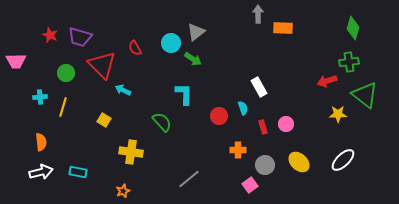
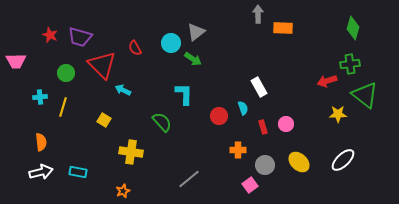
green cross: moved 1 px right, 2 px down
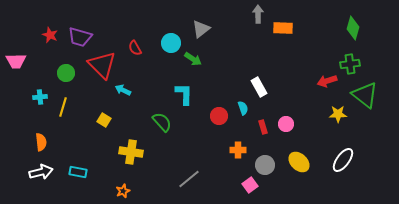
gray triangle: moved 5 px right, 3 px up
white ellipse: rotated 10 degrees counterclockwise
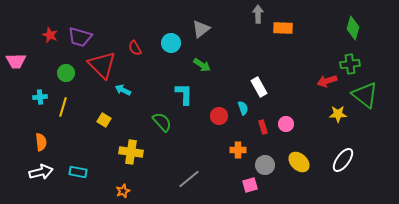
green arrow: moved 9 px right, 6 px down
pink square: rotated 21 degrees clockwise
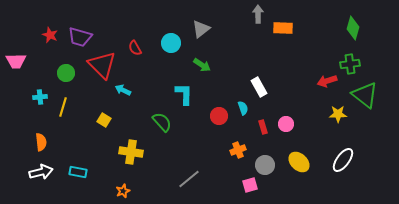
orange cross: rotated 21 degrees counterclockwise
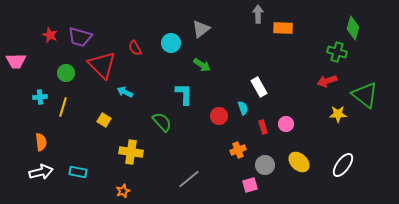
green cross: moved 13 px left, 12 px up; rotated 24 degrees clockwise
cyan arrow: moved 2 px right, 2 px down
white ellipse: moved 5 px down
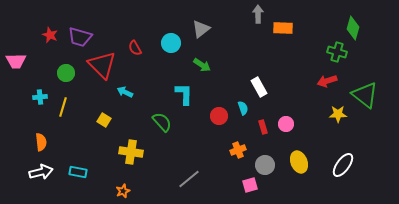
yellow ellipse: rotated 25 degrees clockwise
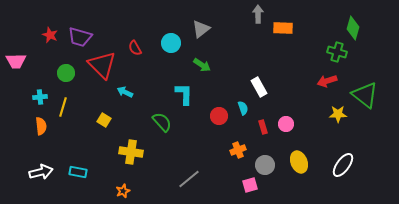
orange semicircle: moved 16 px up
